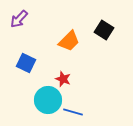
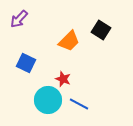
black square: moved 3 px left
blue line: moved 6 px right, 8 px up; rotated 12 degrees clockwise
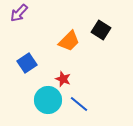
purple arrow: moved 6 px up
blue square: moved 1 px right; rotated 30 degrees clockwise
blue line: rotated 12 degrees clockwise
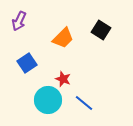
purple arrow: moved 8 px down; rotated 18 degrees counterclockwise
orange trapezoid: moved 6 px left, 3 px up
blue line: moved 5 px right, 1 px up
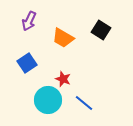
purple arrow: moved 10 px right
orange trapezoid: rotated 75 degrees clockwise
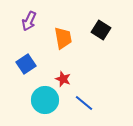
orange trapezoid: rotated 130 degrees counterclockwise
blue square: moved 1 px left, 1 px down
cyan circle: moved 3 px left
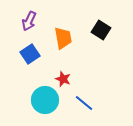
blue square: moved 4 px right, 10 px up
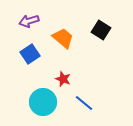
purple arrow: rotated 48 degrees clockwise
orange trapezoid: rotated 40 degrees counterclockwise
cyan circle: moved 2 px left, 2 px down
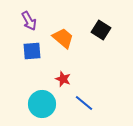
purple arrow: rotated 102 degrees counterclockwise
blue square: moved 2 px right, 3 px up; rotated 30 degrees clockwise
cyan circle: moved 1 px left, 2 px down
